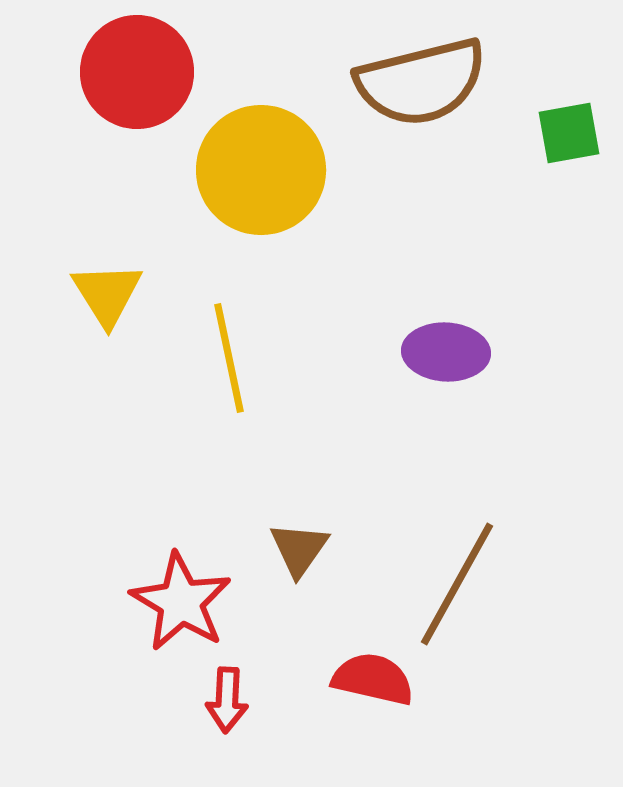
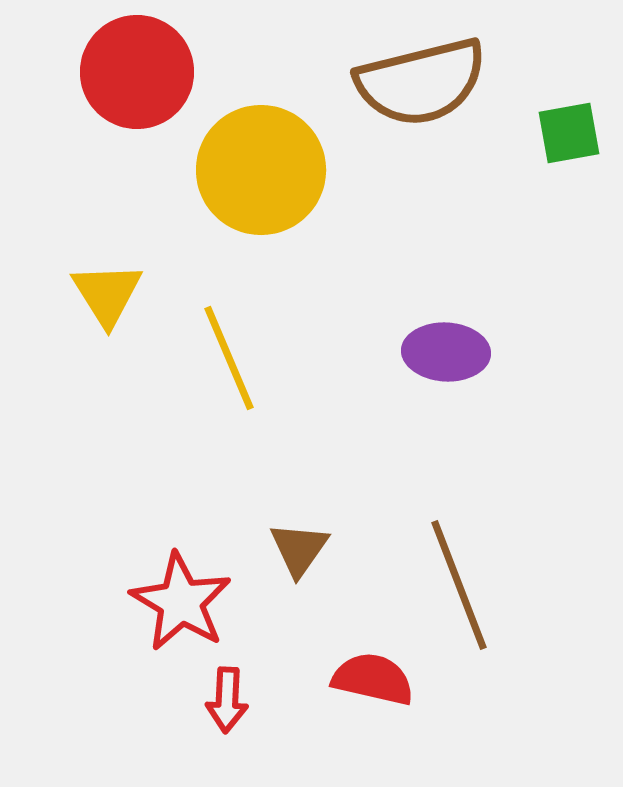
yellow line: rotated 11 degrees counterclockwise
brown line: moved 2 px right, 1 px down; rotated 50 degrees counterclockwise
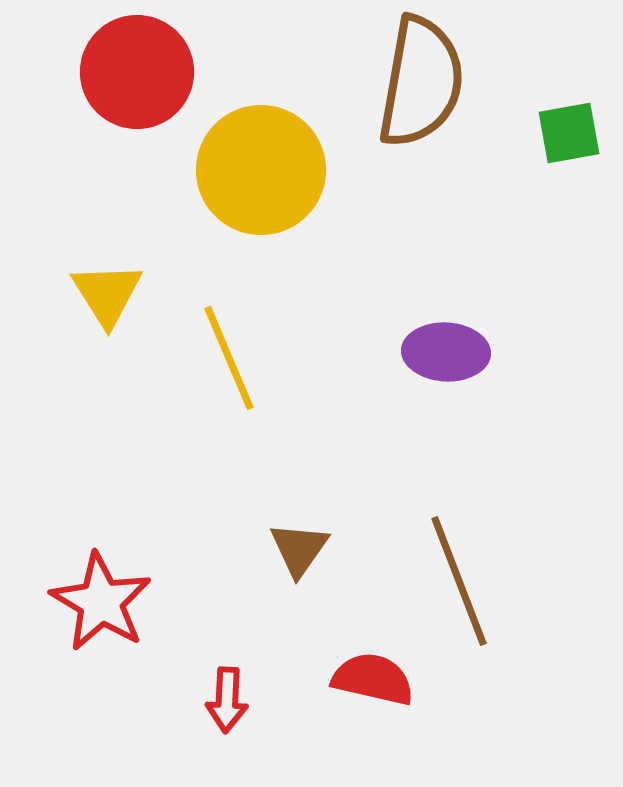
brown semicircle: rotated 66 degrees counterclockwise
brown line: moved 4 px up
red star: moved 80 px left
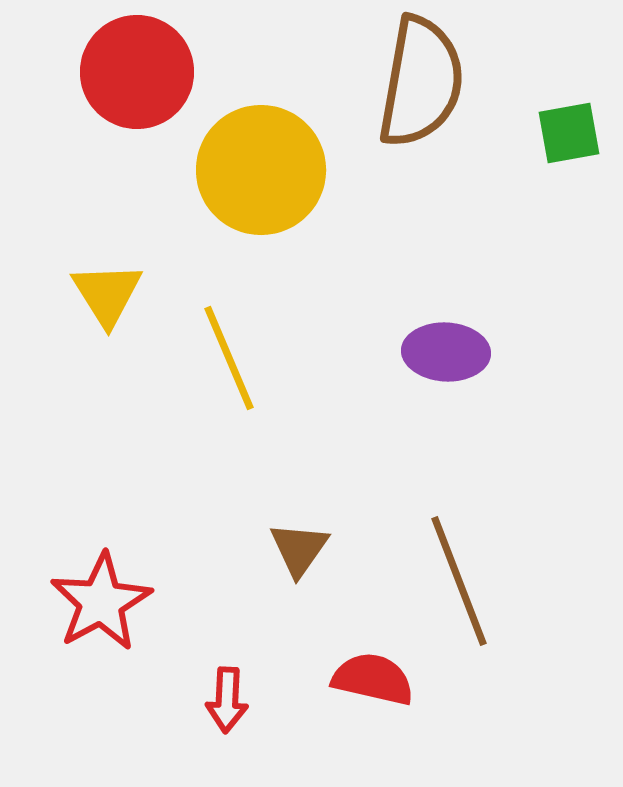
red star: rotated 12 degrees clockwise
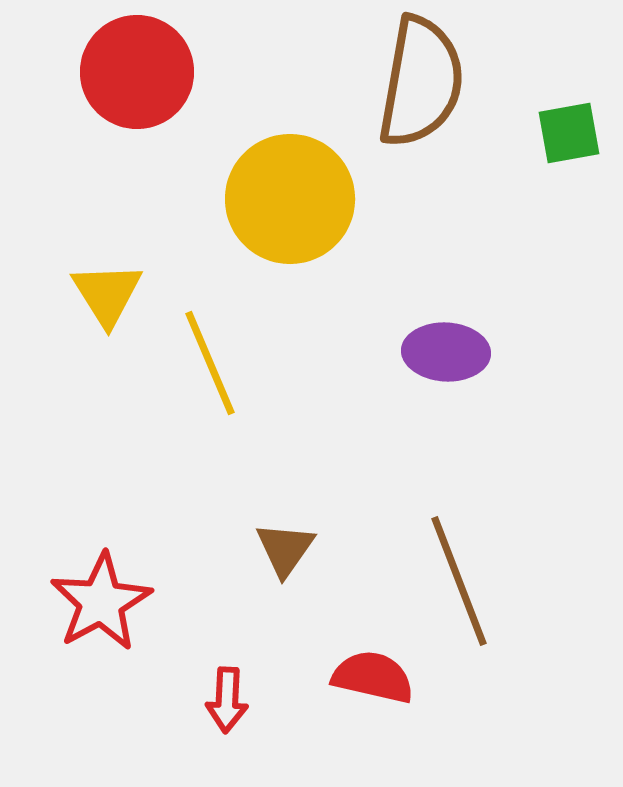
yellow circle: moved 29 px right, 29 px down
yellow line: moved 19 px left, 5 px down
brown triangle: moved 14 px left
red semicircle: moved 2 px up
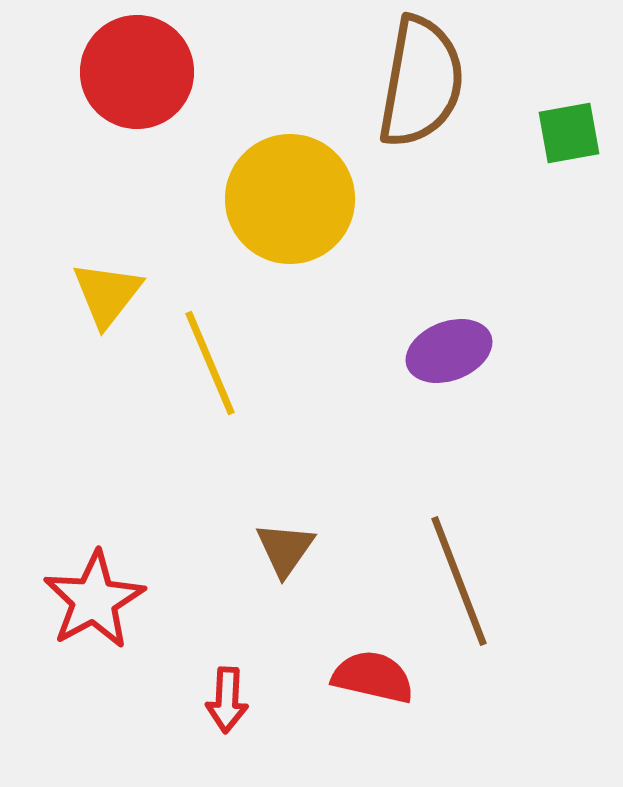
yellow triangle: rotated 10 degrees clockwise
purple ellipse: moved 3 px right, 1 px up; rotated 24 degrees counterclockwise
red star: moved 7 px left, 2 px up
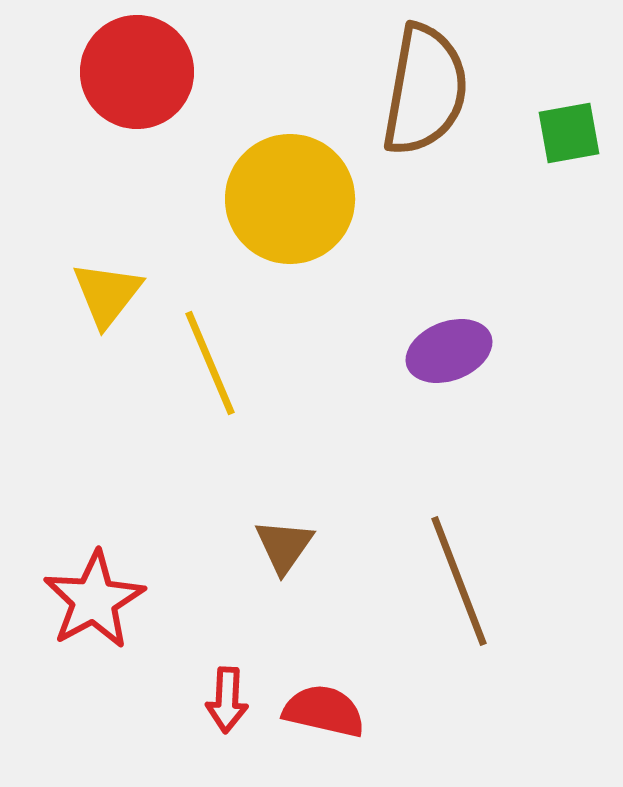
brown semicircle: moved 4 px right, 8 px down
brown triangle: moved 1 px left, 3 px up
red semicircle: moved 49 px left, 34 px down
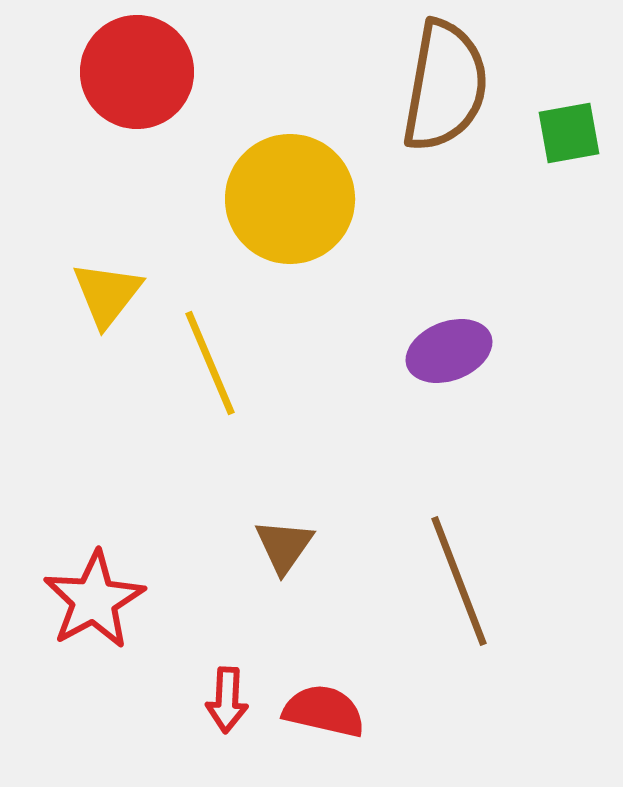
brown semicircle: moved 20 px right, 4 px up
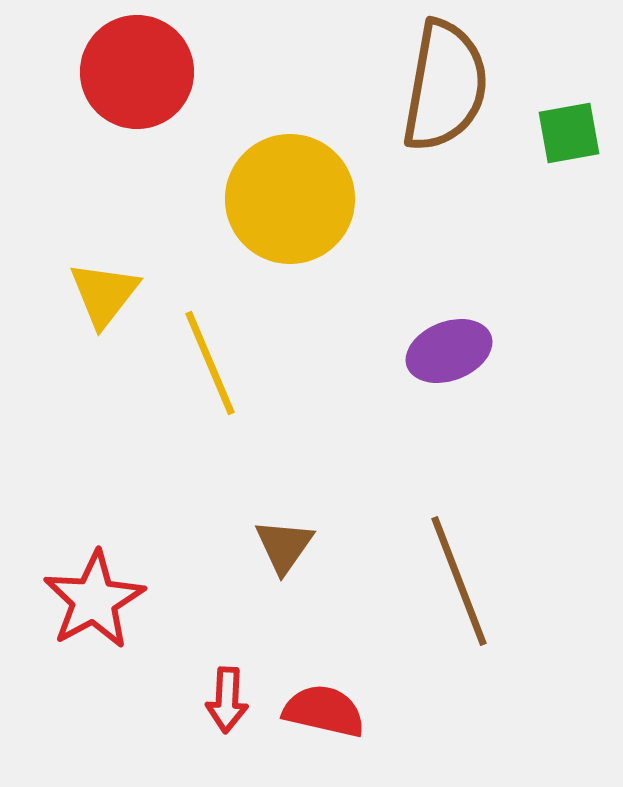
yellow triangle: moved 3 px left
